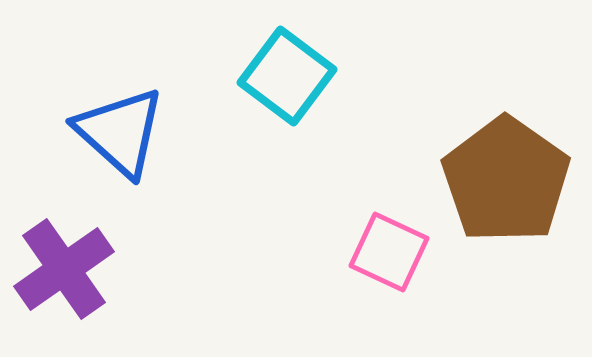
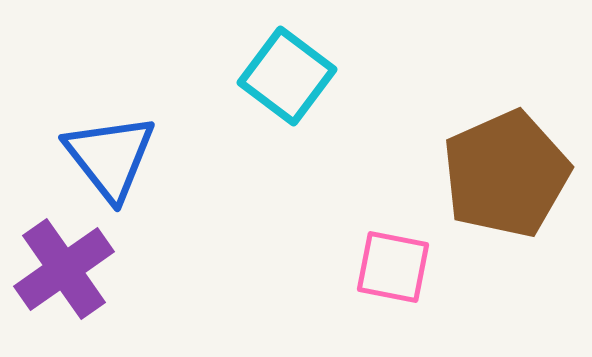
blue triangle: moved 10 px left, 25 px down; rotated 10 degrees clockwise
brown pentagon: moved 6 px up; rotated 13 degrees clockwise
pink square: moved 4 px right, 15 px down; rotated 14 degrees counterclockwise
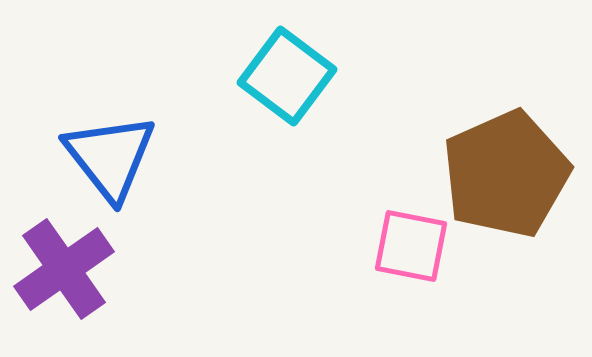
pink square: moved 18 px right, 21 px up
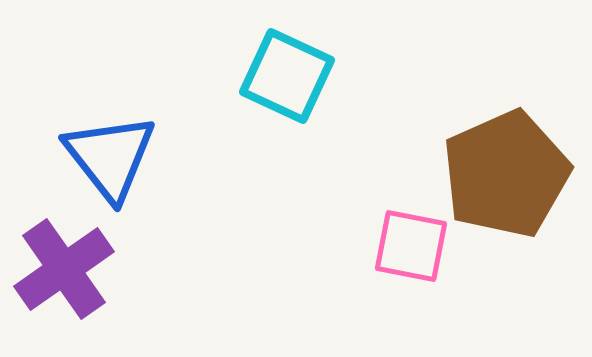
cyan square: rotated 12 degrees counterclockwise
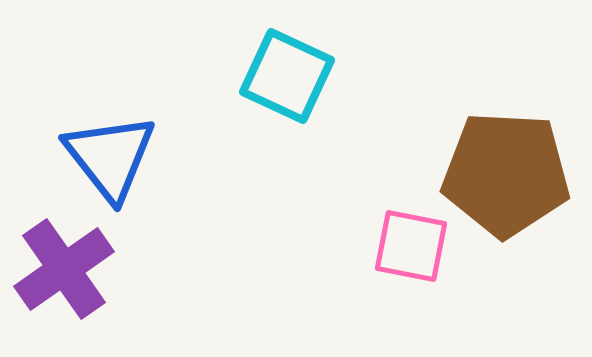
brown pentagon: rotated 27 degrees clockwise
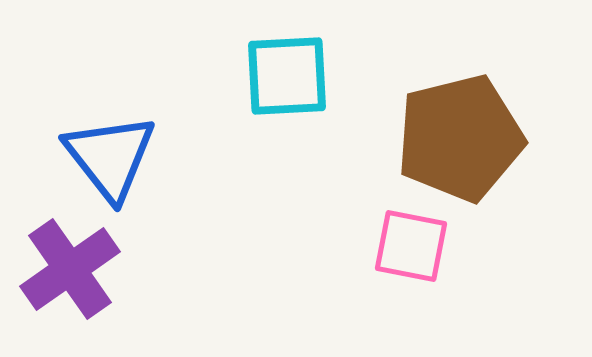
cyan square: rotated 28 degrees counterclockwise
brown pentagon: moved 46 px left, 36 px up; rotated 17 degrees counterclockwise
purple cross: moved 6 px right
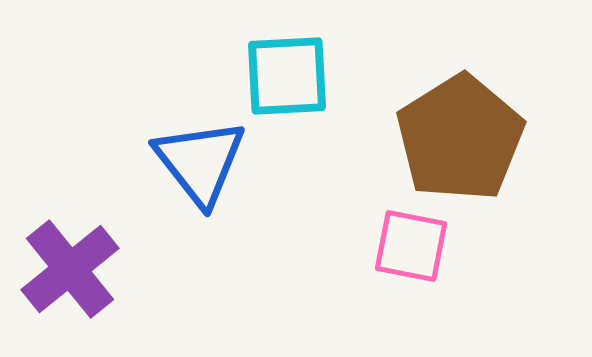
brown pentagon: rotated 18 degrees counterclockwise
blue triangle: moved 90 px right, 5 px down
purple cross: rotated 4 degrees counterclockwise
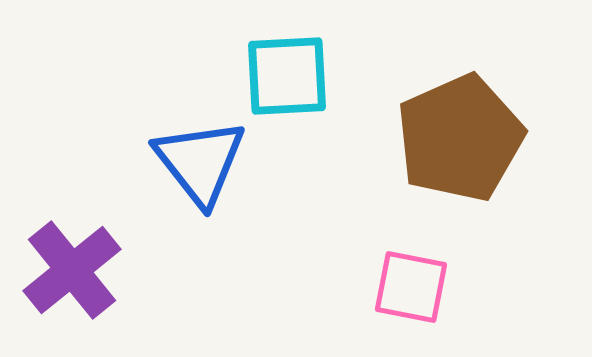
brown pentagon: rotated 8 degrees clockwise
pink square: moved 41 px down
purple cross: moved 2 px right, 1 px down
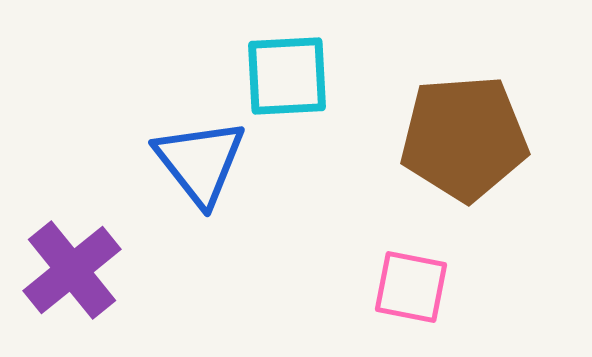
brown pentagon: moved 4 px right; rotated 20 degrees clockwise
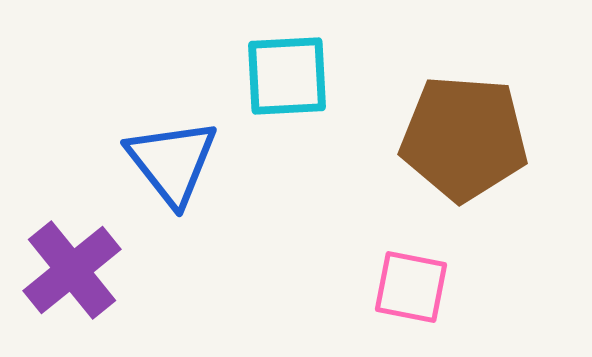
brown pentagon: rotated 8 degrees clockwise
blue triangle: moved 28 px left
